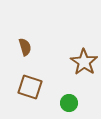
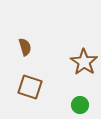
green circle: moved 11 px right, 2 px down
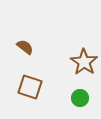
brown semicircle: rotated 36 degrees counterclockwise
green circle: moved 7 px up
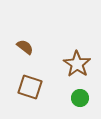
brown star: moved 7 px left, 2 px down
